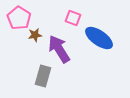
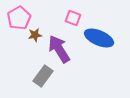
pink pentagon: rotated 10 degrees clockwise
blue ellipse: rotated 12 degrees counterclockwise
gray rectangle: rotated 20 degrees clockwise
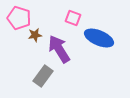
pink pentagon: rotated 25 degrees counterclockwise
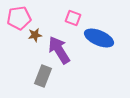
pink pentagon: rotated 25 degrees counterclockwise
purple arrow: moved 1 px down
gray rectangle: rotated 15 degrees counterclockwise
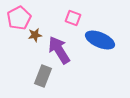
pink pentagon: rotated 20 degrees counterclockwise
blue ellipse: moved 1 px right, 2 px down
